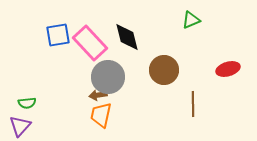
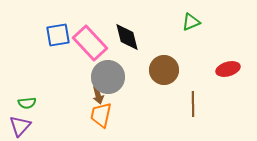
green triangle: moved 2 px down
brown arrow: rotated 96 degrees counterclockwise
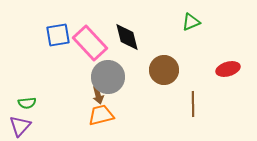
orange trapezoid: rotated 64 degrees clockwise
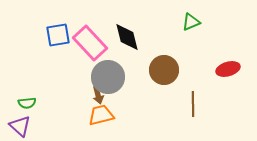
purple triangle: rotated 30 degrees counterclockwise
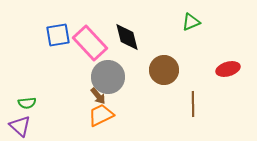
brown arrow: moved 1 px down; rotated 24 degrees counterclockwise
orange trapezoid: rotated 12 degrees counterclockwise
